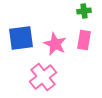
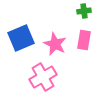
blue square: rotated 16 degrees counterclockwise
pink cross: rotated 8 degrees clockwise
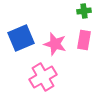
pink star: rotated 10 degrees counterclockwise
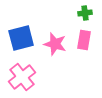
green cross: moved 1 px right, 2 px down
blue square: rotated 8 degrees clockwise
pink cross: moved 21 px left; rotated 8 degrees counterclockwise
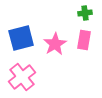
pink star: rotated 25 degrees clockwise
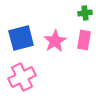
pink star: moved 3 px up
pink cross: rotated 12 degrees clockwise
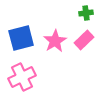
green cross: moved 1 px right
pink rectangle: rotated 36 degrees clockwise
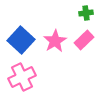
blue square: moved 2 px down; rotated 32 degrees counterclockwise
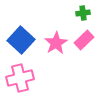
green cross: moved 3 px left
pink star: moved 1 px right, 2 px down
pink cross: moved 2 px left, 1 px down; rotated 12 degrees clockwise
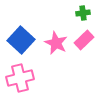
pink star: rotated 15 degrees counterclockwise
